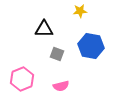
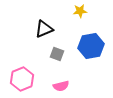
black triangle: rotated 24 degrees counterclockwise
blue hexagon: rotated 20 degrees counterclockwise
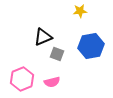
black triangle: moved 1 px left, 8 px down
pink semicircle: moved 9 px left, 4 px up
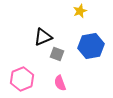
yellow star: rotated 16 degrees counterclockwise
pink semicircle: moved 8 px right, 1 px down; rotated 84 degrees clockwise
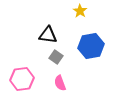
yellow star: rotated 16 degrees counterclockwise
black triangle: moved 5 px right, 2 px up; rotated 30 degrees clockwise
gray square: moved 1 px left, 3 px down; rotated 16 degrees clockwise
pink hexagon: rotated 15 degrees clockwise
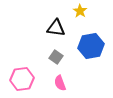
black triangle: moved 8 px right, 7 px up
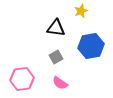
yellow star: moved 1 px right; rotated 16 degrees clockwise
gray square: rotated 24 degrees clockwise
pink semicircle: rotated 35 degrees counterclockwise
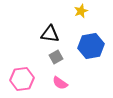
black triangle: moved 6 px left, 6 px down
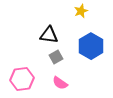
black triangle: moved 1 px left, 1 px down
blue hexagon: rotated 20 degrees counterclockwise
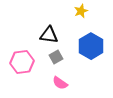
pink hexagon: moved 17 px up
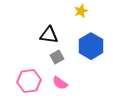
gray square: moved 1 px right
pink hexagon: moved 7 px right, 19 px down
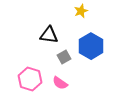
gray square: moved 7 px right
pink hexagon: moved 1 px right, 2 px up; rotated 25 degrees clockwise
